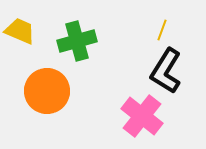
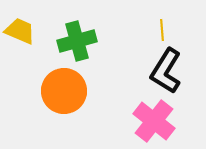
yellow line: rotated 25 degrees counterclockwise
orange circle: moved 17 px right
pink cross: moved 12 px right, 5 px down
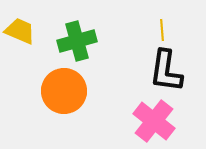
black L-shape: rotated 24 degrees counterclockwise
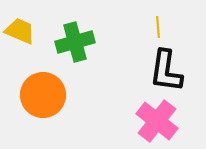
yellow line: moved 4 px left, 3 px up
green cross: moved 2 px left, 1 px down
orange circle: moved 21 px left, 4 px down
pink cross: moved 3 px right
